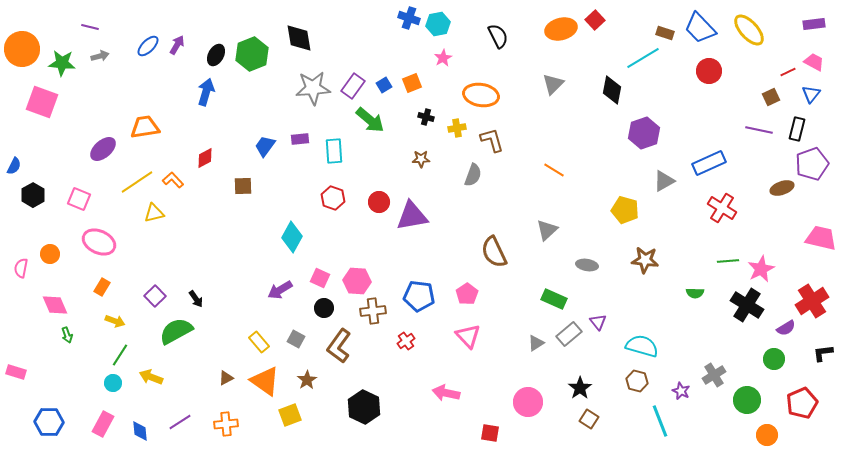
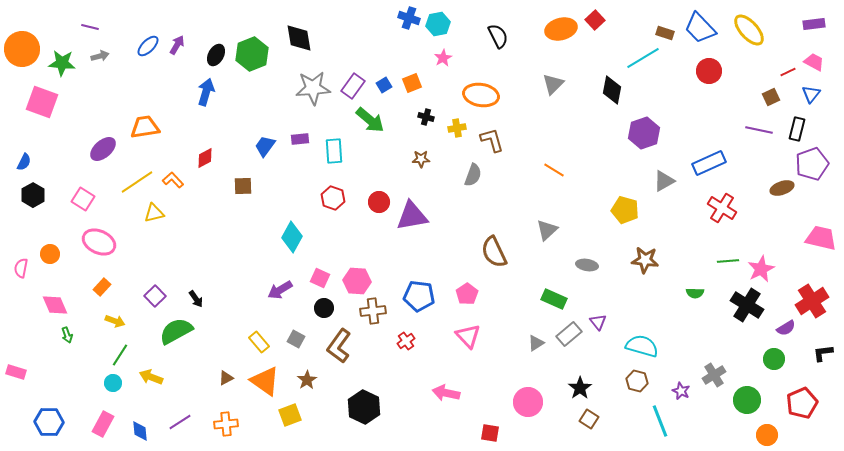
blue semicircle at (14, 166): moved 10 px right, 4 px up
pink square at (79, 199): moved 4 px right; rotated 10 degrees clockwise
orange rectangle at (102, 287): rotated 12 degrees clockwise
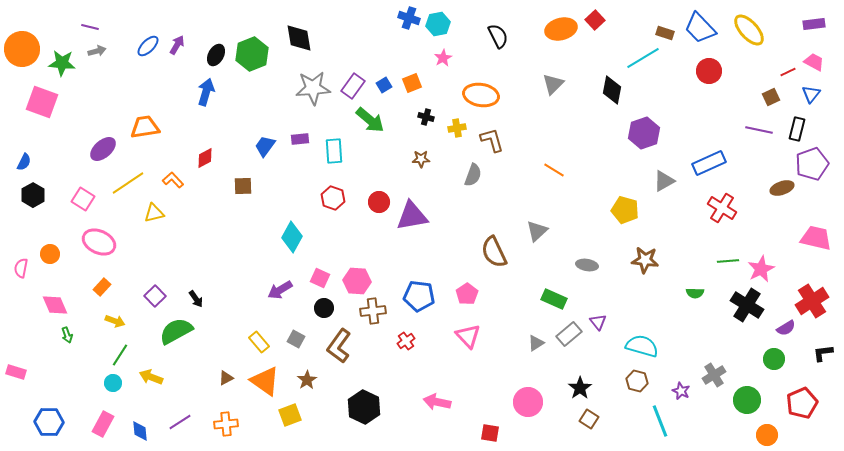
gray arrow at (100, 56): moved 3 px left, 5 px up
yellow line at (137, 182): moved 9 px left, 1 px down
gray triangle at (547, 230): moved 10 px left, 1 px down
pink trapezoid at (821, 238): moved 5 px left
pink arrow at (446, 393): moved 9 px left, 9 px down
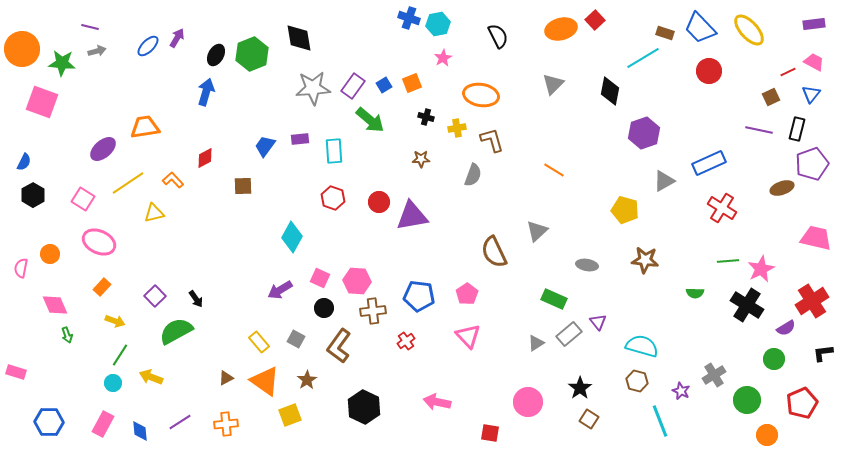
purple arrow at (177, 45): moved 7 px up
black diamond at (612, 90): moved 2 px left, 1 px down
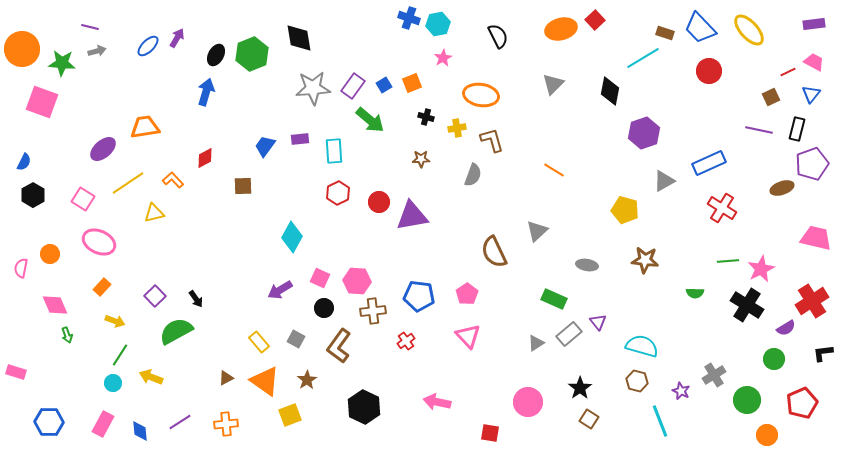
red hexagon at (333, 198): moved 5 px right, 5 px up; rotated 15 degrees clockwise
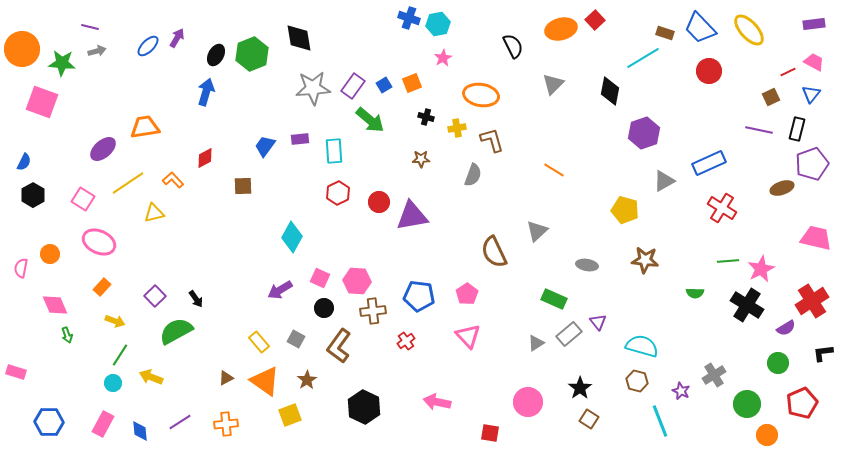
black semicircle at (498, 36): moved 15 px right, 10 px down
green circle at (774, 359): moved 4 px right, 4 px down
green circle at (747, 400): moved 4 px down
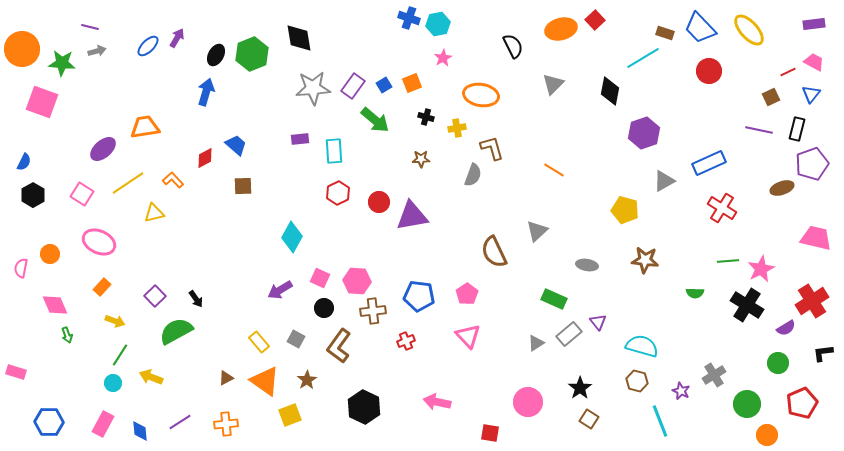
green arrow at (370, 120): moved 5 px right
brown L-shape at (492, 140): moved 8 px down
blue trapezoid at (265, 146): moved 29 px left, 1 px up; rotated 95 degrees clockwise
pink square at (83, 199): moved 1 px left, 5 px up
red cross at (406, 341): rotated 12 degrees clockwise
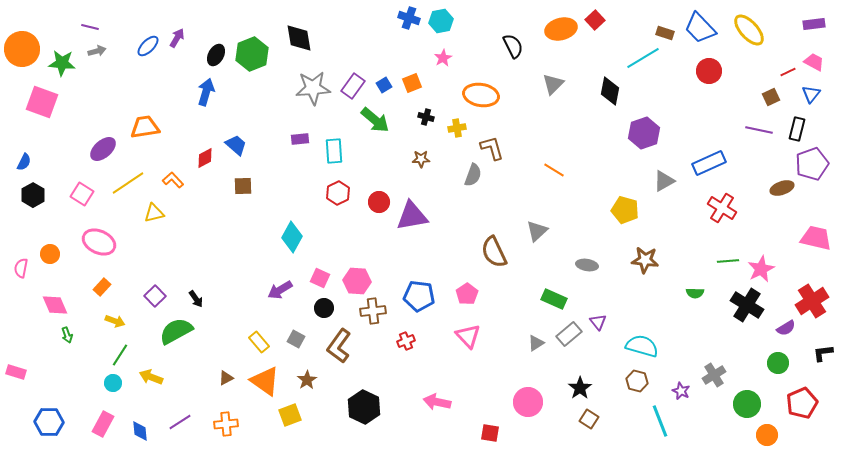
cyan hexagon at (438, 24): moved 3 px right, 3 px up
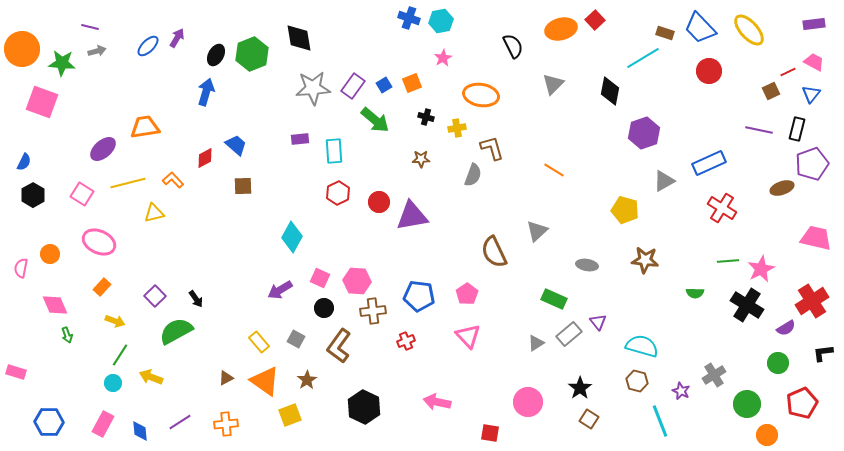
brown square at (771, 97): moved 6 px up
yellow line at (128, 183): rotated 20 degrees clockwise
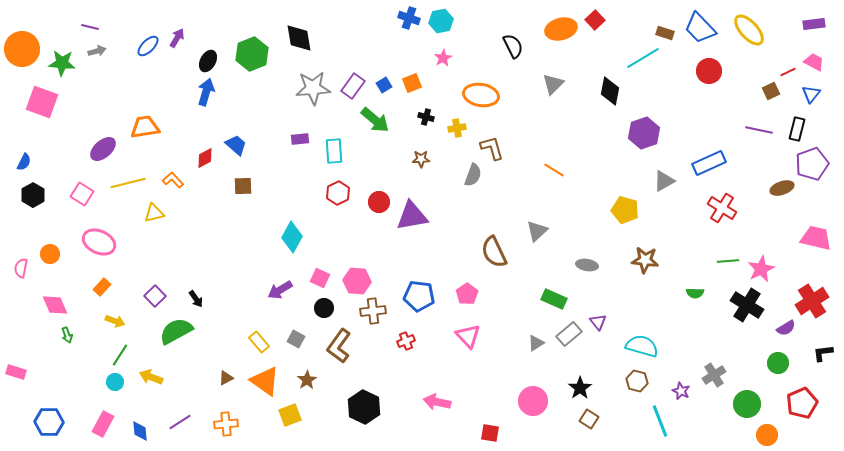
black ellipse at (216, 55): moved 8 px left, 6 px down
cyan circle at (113, 383): moved 2 px right, 1 px up
pink circle at (528, 402): moved 5 px right, 1 px up
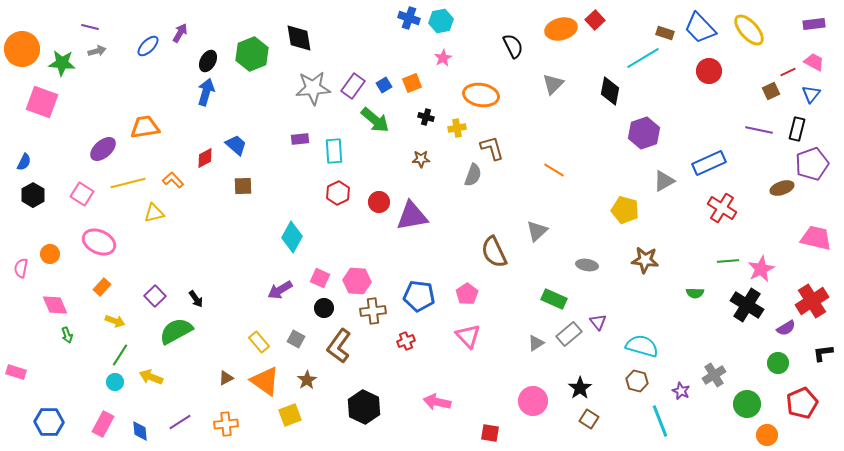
purple arrow at (177, 38): moved 3 px right, 5 px up
